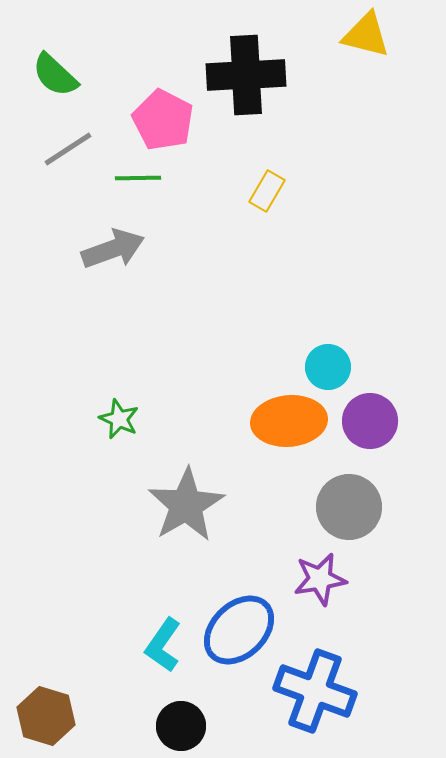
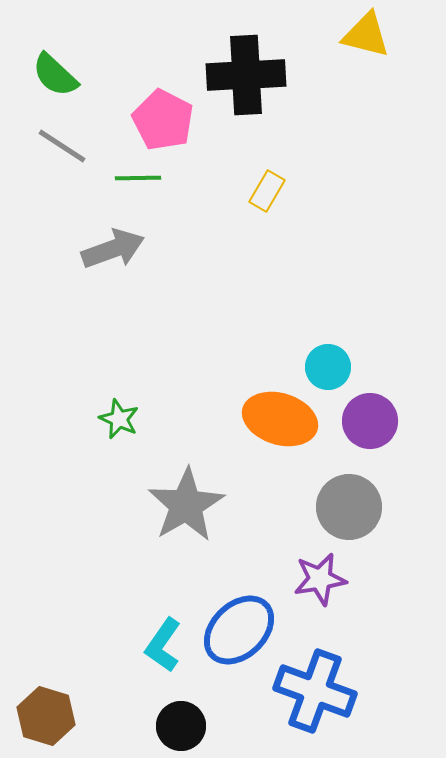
gray line: moved 6 px left, 3 px up; rotated 66 degrees clockwise
orange ellipse: moved 9 px left, 2 px up; rotated 22 degrees clockwise
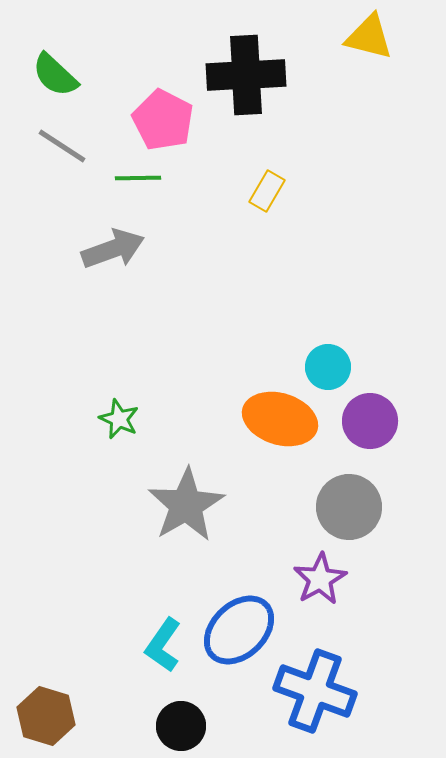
yellow triangle: moved 3 px right, 2 px down
purple star: rotated 20 degrees counterclockwise
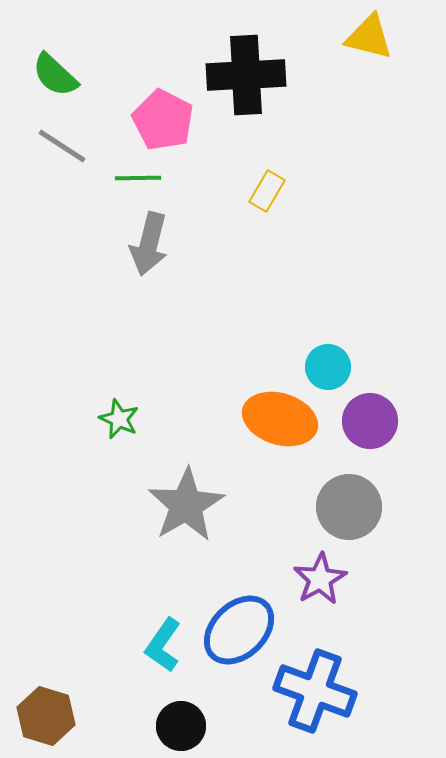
gray arrow: moved 36 px right, 5 px up; rotated 124 degrees clockwise
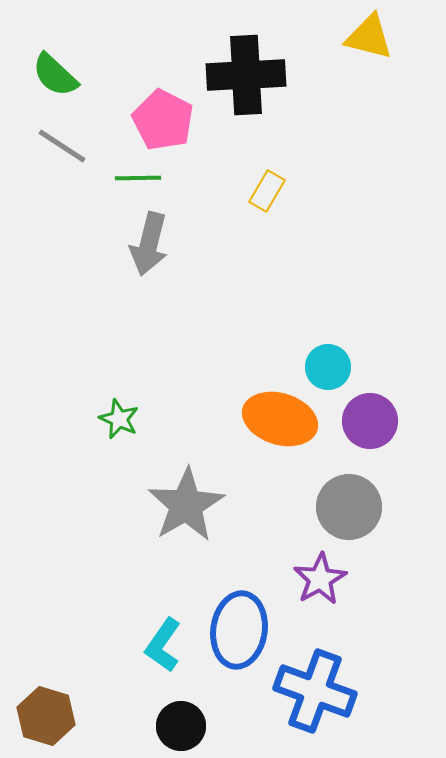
blue ellipse: rotated 38 degrees counterclockwise
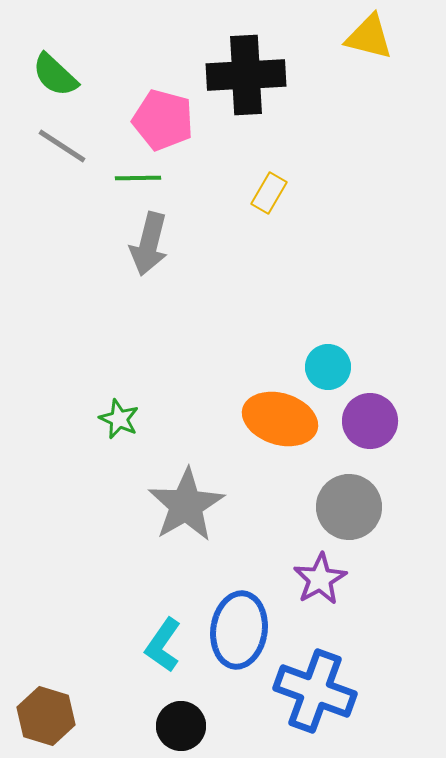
pink pentagon: rotated 12 degrees counterclockwise
yellow rectangle: moved 2 px right, 2 px down
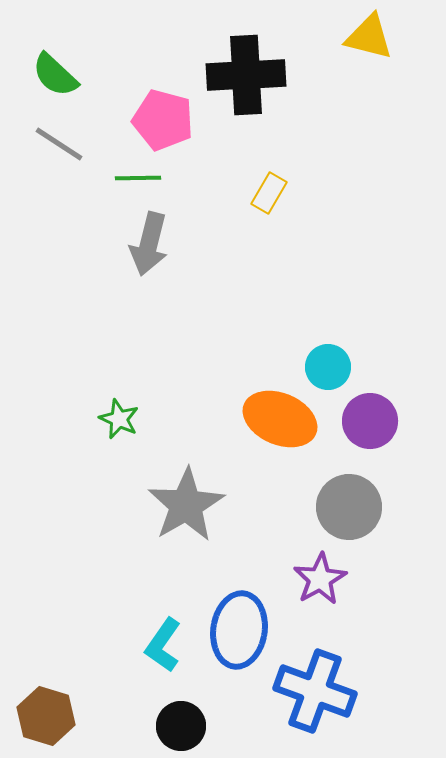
gray line: moved 3 px left, 2 px up
orange ellipse: rotated 6 degrees clockwise
